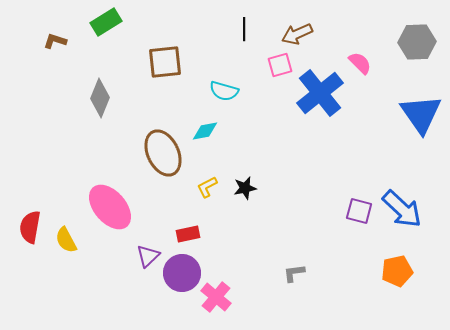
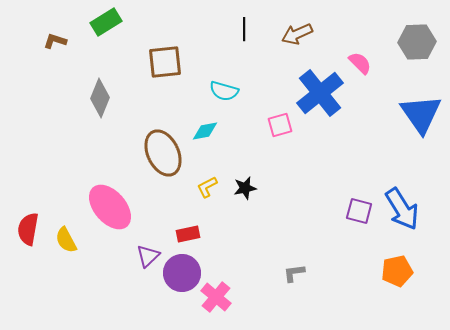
pink square: moved 60 px down
blue arrow: rotated 15 degrees clockwise
red semicircle: moved 2 px left, 2 px down
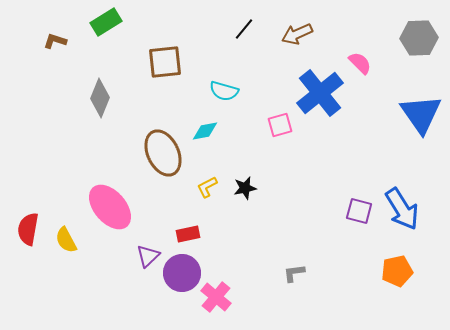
black line: rotated 40 degrees clockwise
gray hexagon: moved 2 px right, 4 px up
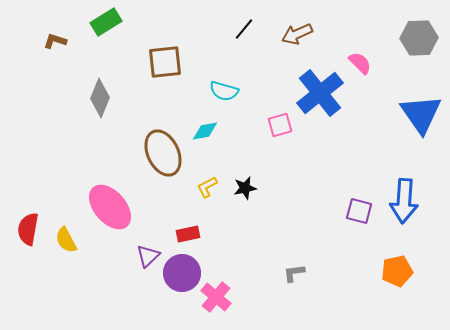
blue arrow: moved 2 px right, 8 px up; rotated 36 degrees clockwise
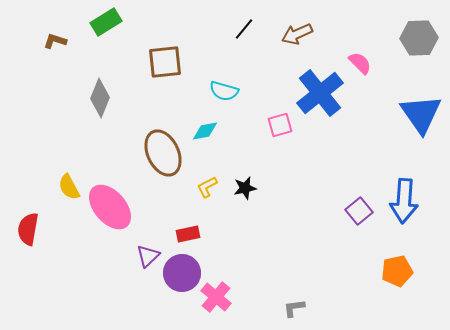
purple square: rotated 36 degrees clockwise
yellow semicircle: moved 3 px right, 53 px up
gray L-shape: moved 35 px down
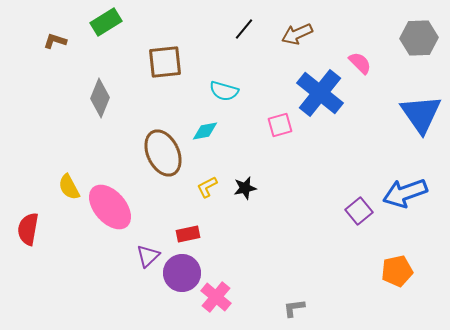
blue cross: rotated 12 degrees counterclockwise
blue arrow: moved 1 px right, 8 px up; rotated 66 degrees clockwise
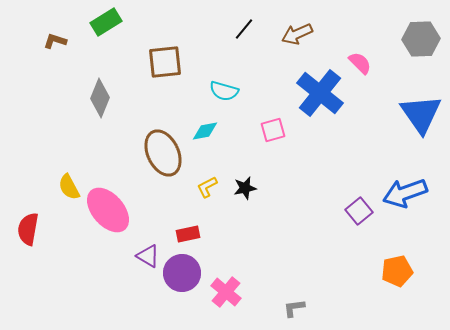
gray hexagon: moved 2 px right, 1 px down
pink square: moved 7 px left, 5 px down
pink ellipse: moved 2 px left, 3 px down
purple triangle: rotated 45 degrees counterclockwise
pink cross: moved 10 px right, 5 px up
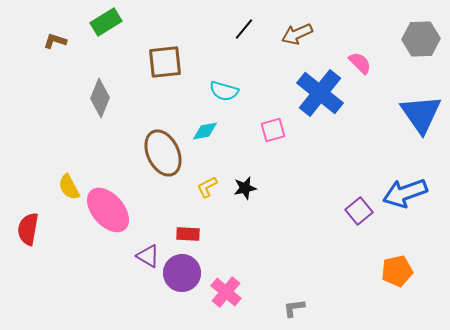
red rectangle: rotated 15 degrees clockwise
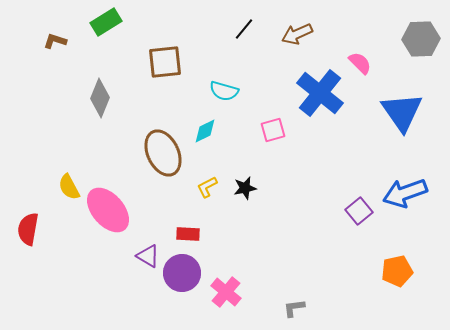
blue triangle: moved 19 px left, 2 px up
cyan diamond: rotated 16 degrees counterclockwise
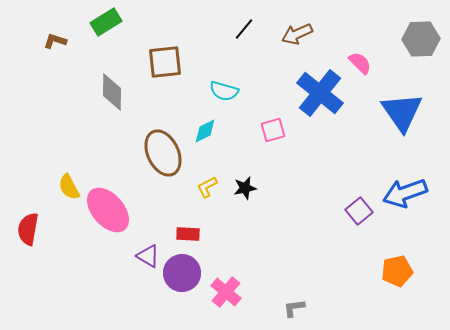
gray diamond: moved 12 px right, 6 px up; rotated 21 degrees counterclockwise
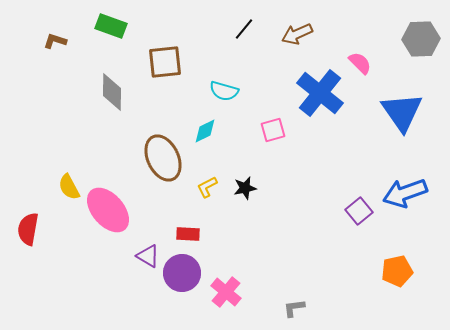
green rectangle: moved 5 px right, 4 px down; rotated 52 degrees clockwise
brown ellipse: moved 5 px down
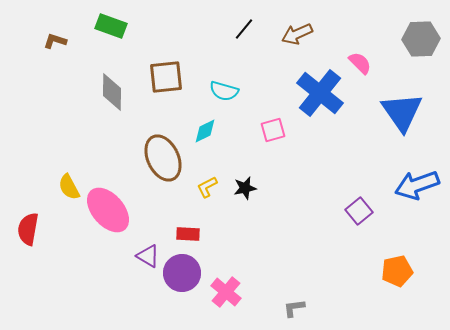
brown square: moved 1 px right, 15 px down
blue arrow: moved 12 px right, 8 px up
